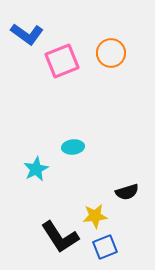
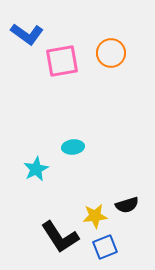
pink square: rotated 12 degrees clockwise
black semicircle: moved 13 px down
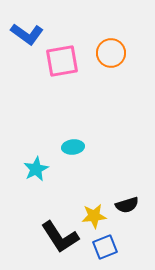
yellow star: moved 1 px left
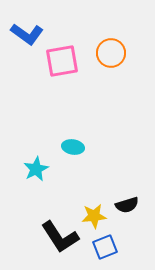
cyan ellipse: rotated 15 degrees clockwise
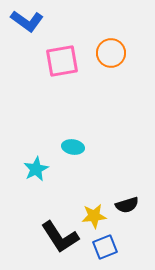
blue L-shape: moved 13 px up
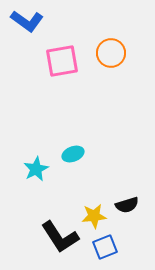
cyan ellipse: moved 7 px down; rotated 30 degrees counterclockwise
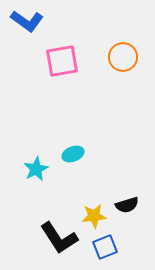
orange circle: moved 12 px right, 4 px down
black L-shape: moved 1 px left, 1 px down
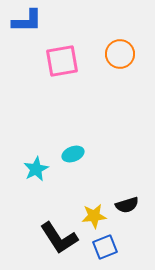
blue L-shape: rotated 36 degrees counterclockwise
orange circle: moved 3 px left, 3 px up
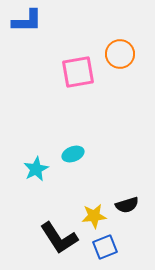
pink square: moved 16 px right, 11 px down
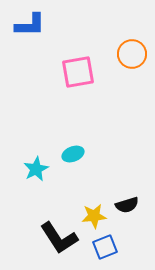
blue L-shape: moved 3 px right, 4 px down
orange circle: moved 12 px right
